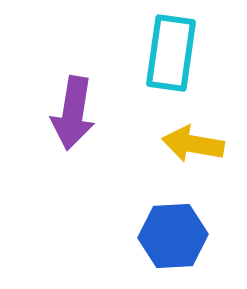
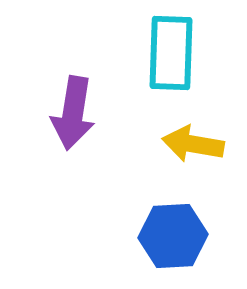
cyan rectangle: rotated 6 degrees counterclockwise
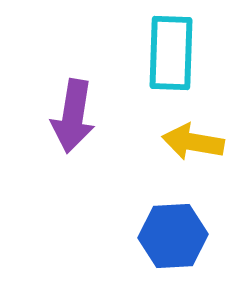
purple arrow: moved 3 px down
yellow arrow: moved 2 px up
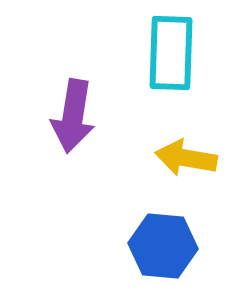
yellow arrow: moved 7 px left, 16 px down
blue hexagon: moved 10 px left, 10 px down; rotated 8 degrees clockwise
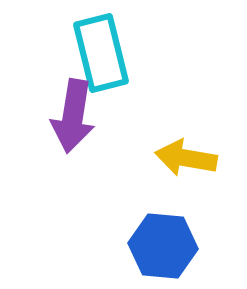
cyan rectangle: moved 70 px left; rotated 16 degrees counterclockwise
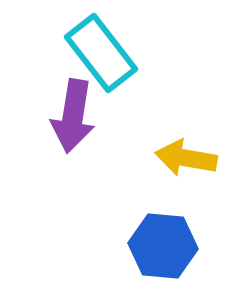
cyan rectangle: rotated 24 degrees counterclockwise
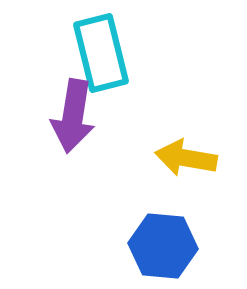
cyan rectangle: rotated 24 degrees clockwise
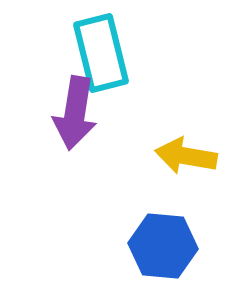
purple arrow: moved 2 px right, 3 px up
yellow arrow: moved 2 px up
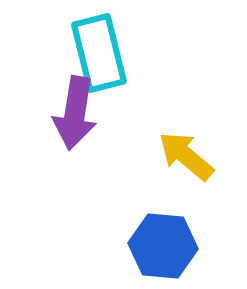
cyan rectangle: moved 2 px left
yellow arrow: rotated 30 degrees clockwise
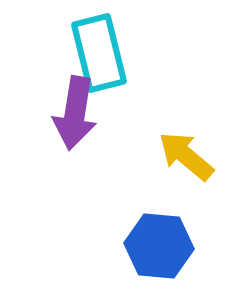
blue hexagon: moved 4 px left
